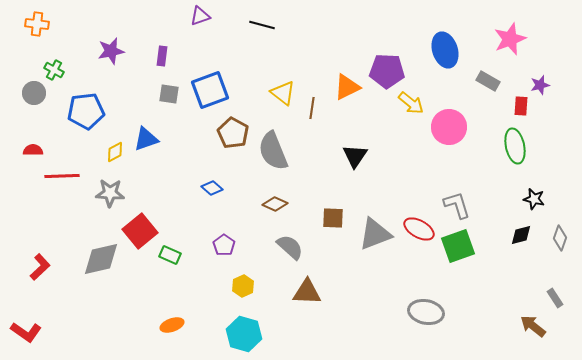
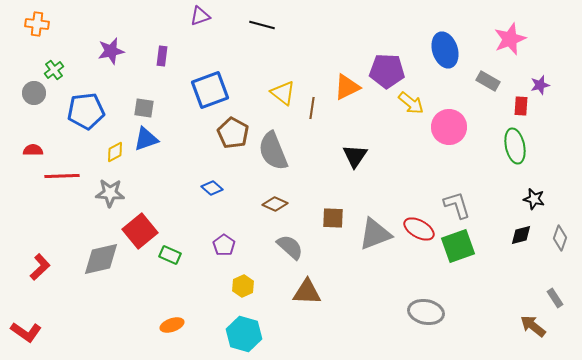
green cross at (54, 70): rotated 24 degrees clockwise
gray square at (169, 94): moved 25 px left, 14 px down
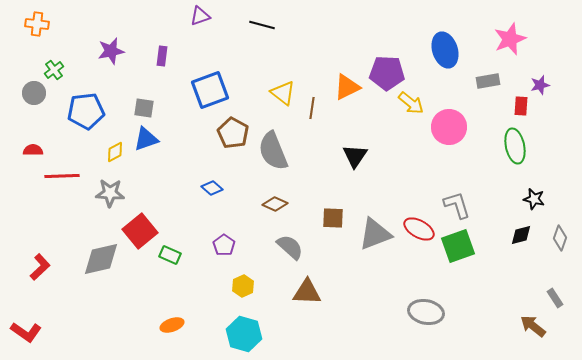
purple pentagon at (387, 71): moved 2 px down
gray rectangle at (488, 81): rotated 40 degrees counterclockwise
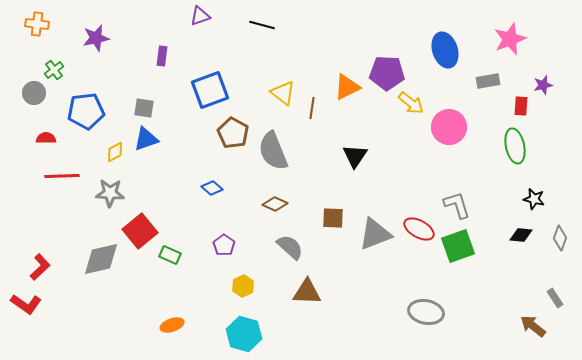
purple star at (111, 51): moved 15 px left, 13 px up
purple star at (540, 85): moved 3 px right
red semicircle at (33, 150): moved 13 px right, 12 px up
black diamond at (521, 235): rotated 20 degrees clockwise
red L-shape at (26, 332): moved 28 px up
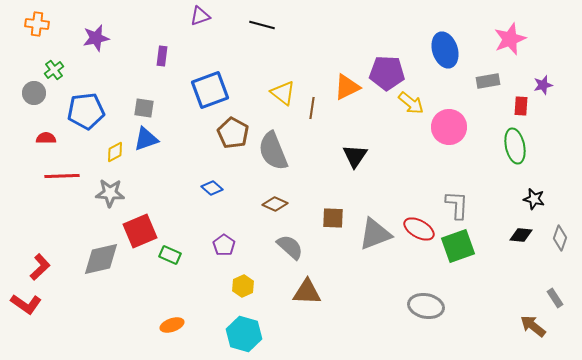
gray L-shape at (457, 205): rotated 20 degrees clockwise
red square at (140, 231): rotated 16 degrees clockwise
gray ellipse at (426, 312): moved 6 px up
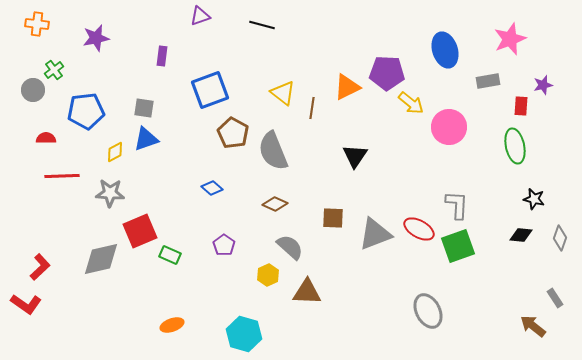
gray circle at (34, 93): moved 1 px left, 3 px up
yellow hexagon at (243, 286): moved 25 px right, 11 px up
gray ellipse at (426, 306): moved 2 px right, 5 px down; rotated 52 degrees clockwise
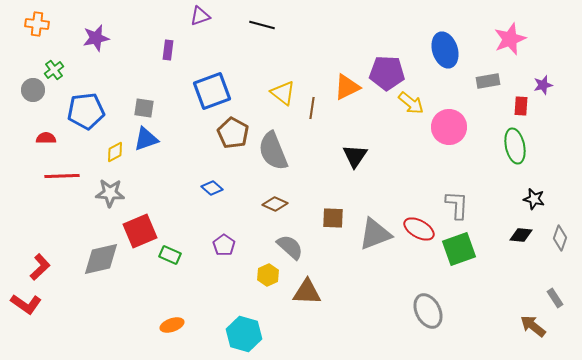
purple rectangle at (162, 56): moved 6 px right, 6 px up
blue square at (210, 90): moved 2 px right, 1 px down
green square at (458, 246): moved 1 px right, 3 px down
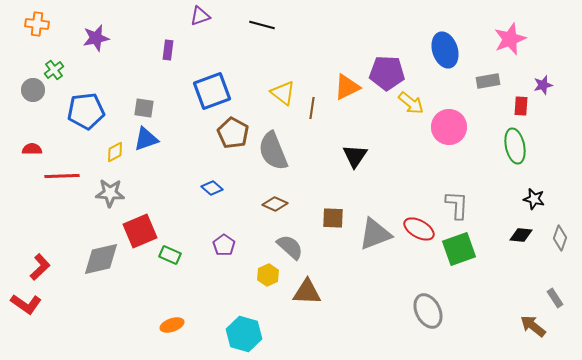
red semicircle at (46, 138): moved 14 px left, 11 px down
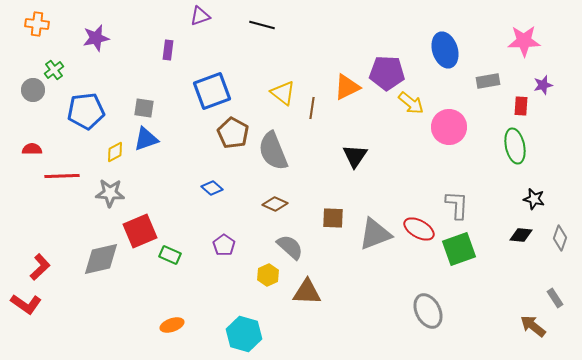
pink star at (510, 39): moved 14 px right, 2 px down; rotated 20 degrees clockwise
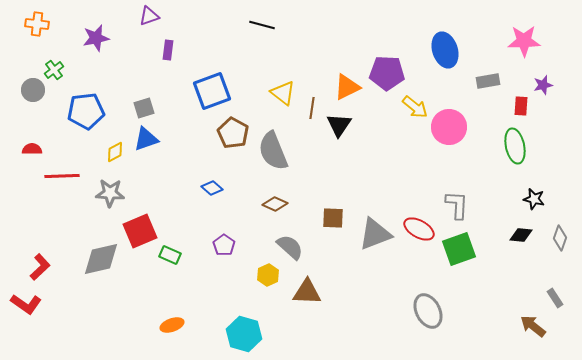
purple triangle at (200, 16): moved 51 px left
yellow arrow at (411, 103): moved 4 px right, 4 px down
gray square at (144, 108): rotated 25 degrees counterclockwise
black triangle at (355, 156): moved 16 px left, 31 px up
